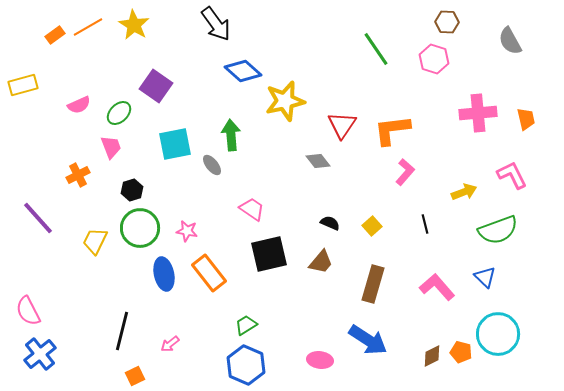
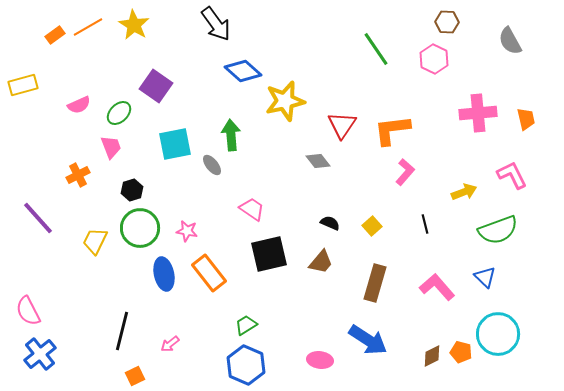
pink hexagon at (434, 59): rotated 8 degrees clockwise
brown rectangle at (373, 284): moved 2 px right, 1 px up
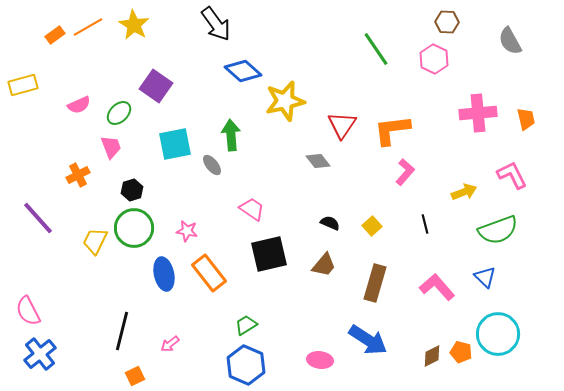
green circle at (140, 228): moved 6 px left
brown trapezoid at (321, 262): moved 3 px right, 3 px down
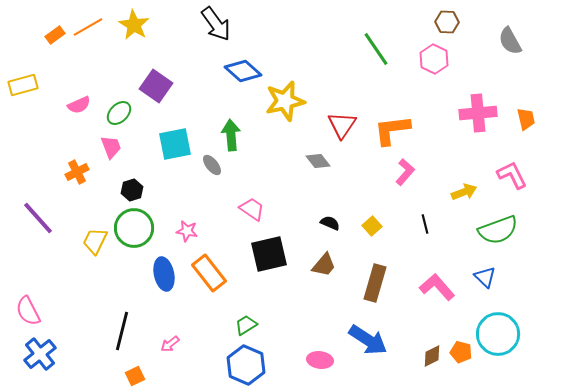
orange cross at (78, 175): moved 1 px left, 3 px up
